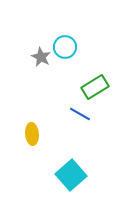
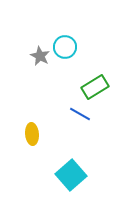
gray star: moved 1 px left, 1 px up
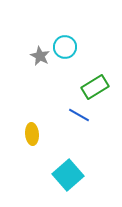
blue line: moved 1 px left, 1 px down
cyan square: moved 3 px left
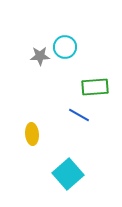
gray star: rotated 30 degrees counterclockwise
green rectangle: rotated 28 degrees clockwise
cyan square: moved 1 px up
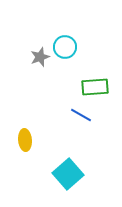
gray star: moved 1 px down; rotated 18 degrees counterclockwise
blue line: moved 2 px right
yellow ellipse: moved 7 px left, 6 px down
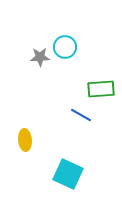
gray star: rotated 18 degrees clockwise
green rectangle: moved 6 px right, 2 px down
cyan square: rotated 24 degrees counterclockwise
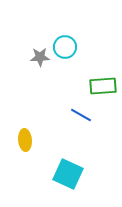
green rectangle: moved 2 px right, 3 px up
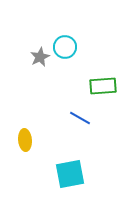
gray star: rotated 24 degrees counterclockwise
blue line: moved 1 px left, 3 px down
cyan square: moved 2 px right; rotated 36 degrees counterclockwise
